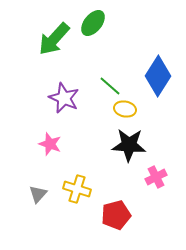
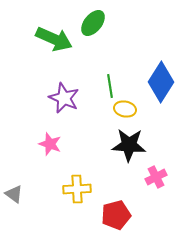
green arrow: rotated 108 degrees counterclockwise
blue diamond: moved 3 px right, 6 px down
green line: rotated 40 degrees clockwise
yellow cross: rotated 20 degrees counterclockwise
gray triangle: moved 24 px left; rotated 36 degrees counterclockwise
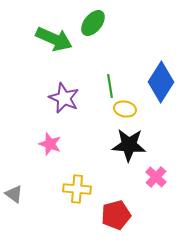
pink cross: rotated 20 degrees counterclockwise
yellow cross: rotated 8 degrees clockwise
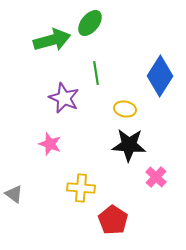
green ellipse: moved 3 px left
green arrow: moved 2 px left, 1 px down; rotated 39 degrees counterclockwise
blue diamond: moved 1 px left, 6 px up
green line: moved 14 px left, 13 px up
yellow cross: moved 4 px right, 1 px up
red pentagon: moved 3 px left, 5 px down; rotated 24 degrees counterclockwise
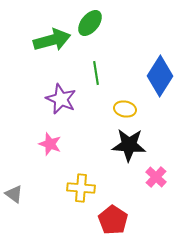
purple star: moved 3 px left, 1 px down
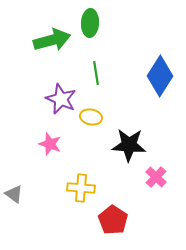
green ellipse: rotated 36 degrees counterclockwise
yellow ellipse: moved 34 px left, 8 px down
